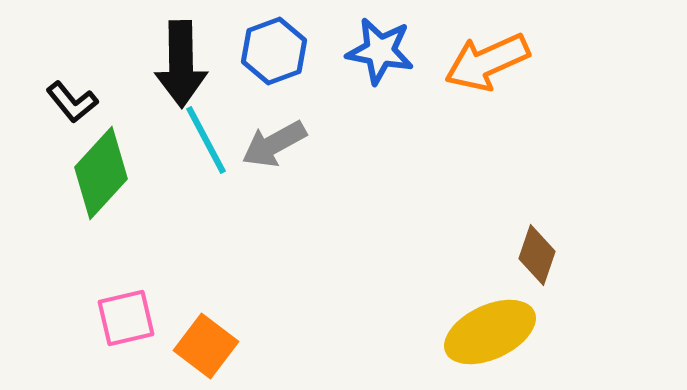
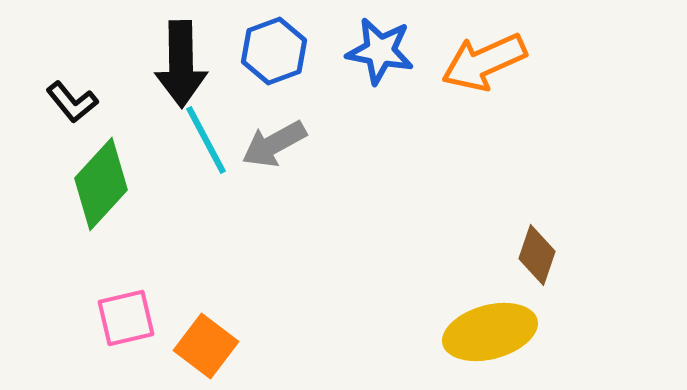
orange arrow: moved 3 px left
green diamond: moved 11 px down
yellow ellipse: rotated 10 degrees clockwise
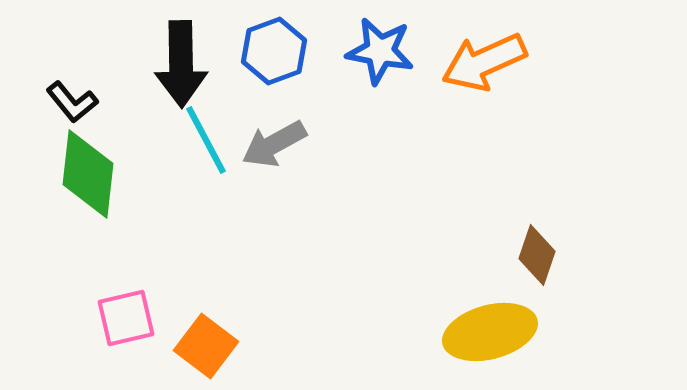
green diamond: moved 13 px left, 10 px up; rotated 36 degrees counterclockwise
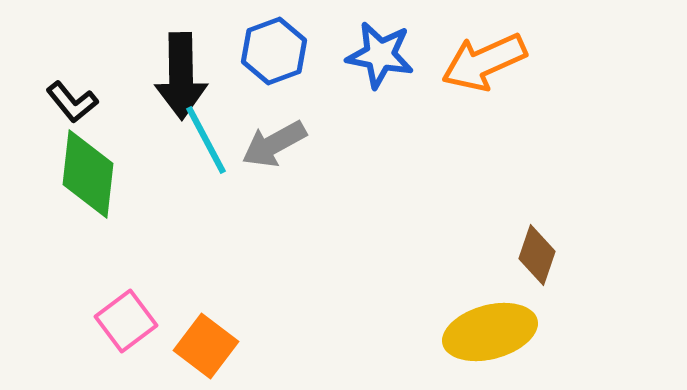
blue star: moved 4 px down
black arrow: moved 12 px down
pink square: moved 3 px down; rotated 24 degrees counterclockwise
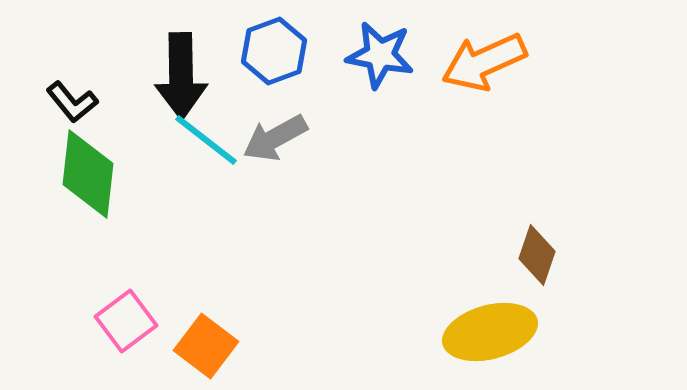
cyan line: rotated 24 degrees counterclockwise
gray arrow: moved 1 px right, 6 px up
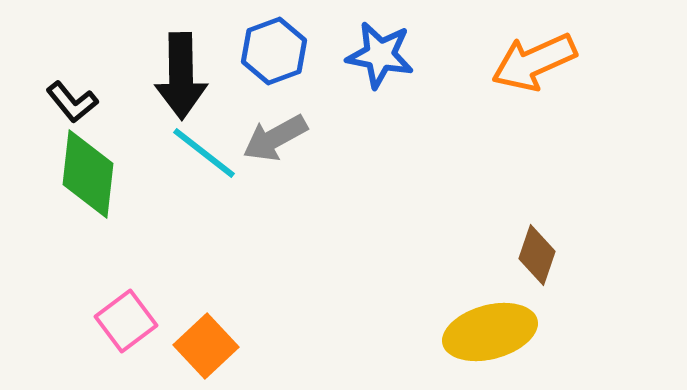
orange arrow: moved 50 px right
cyan line: moved 2 px left, 13 px down
orange square: rotated 10 degrees clockwise
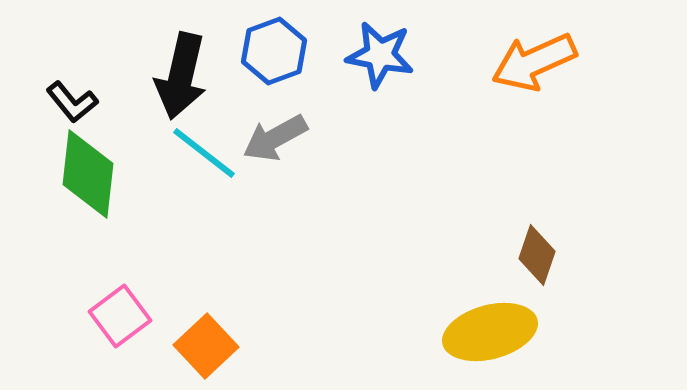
black arrow: rotated 14 degrees clockwise
pink square: moved 6 px left, 5 px up
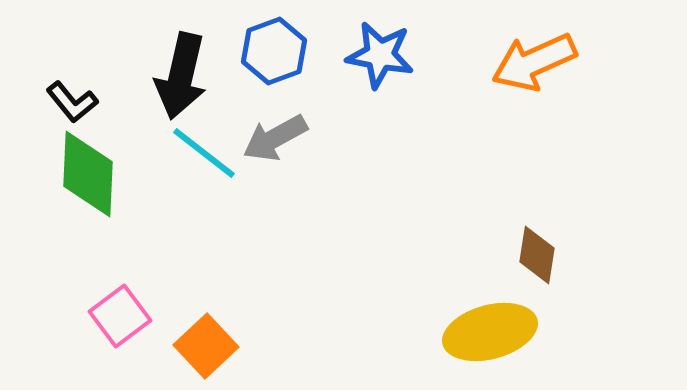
green diamond: rotated 4 degrees counterclockwise
brown diamond: rotated 10 degrees counterclockwise
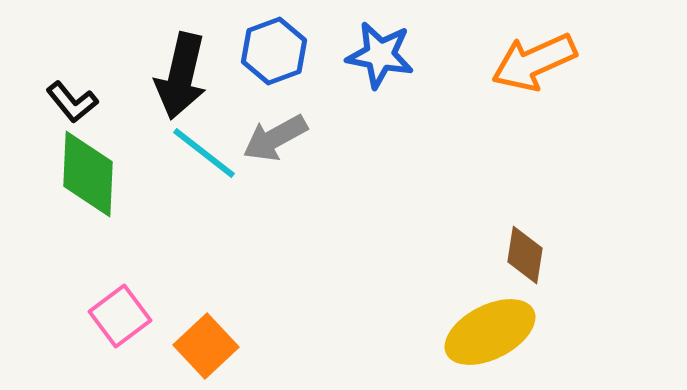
brown diamond: moved 12 px left
yellow ellipse: rotated 12 degrees counterclockwise
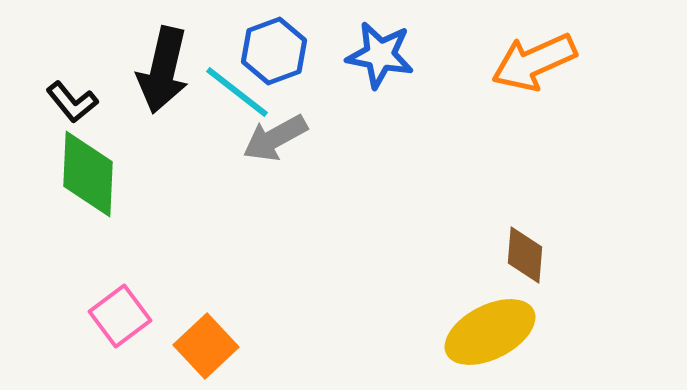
black arrow: moved 18 px left, 6 px up
cyan line: moved 33 px right, 61 px up
brown diamond: rotated 4 degrees counterclockwise
